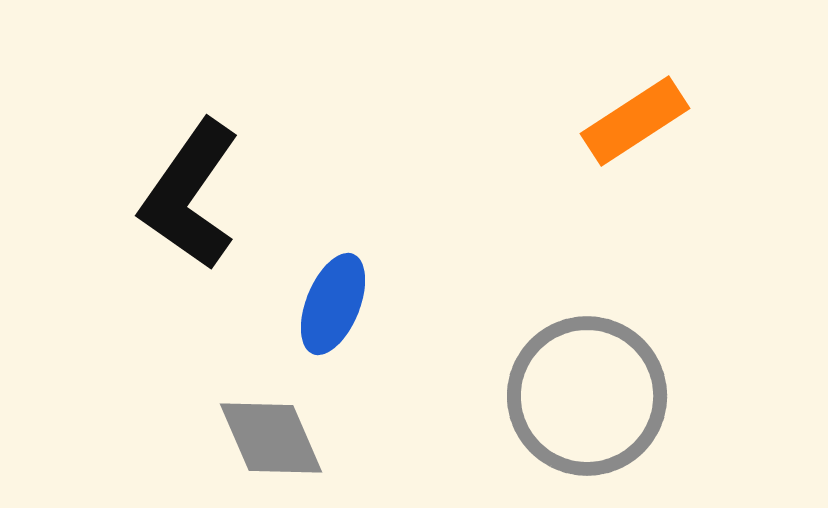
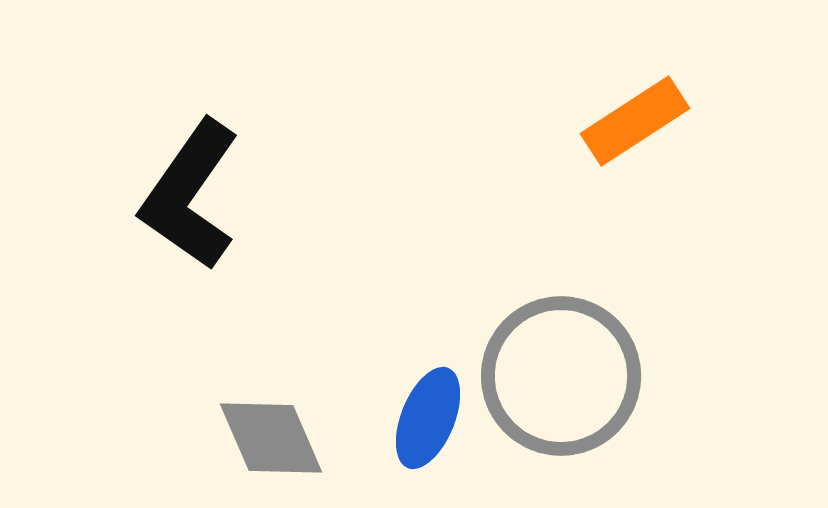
blue ellipse: moved 95 px right, 114 px down
gray circle: moved 26 px left, 20 px up
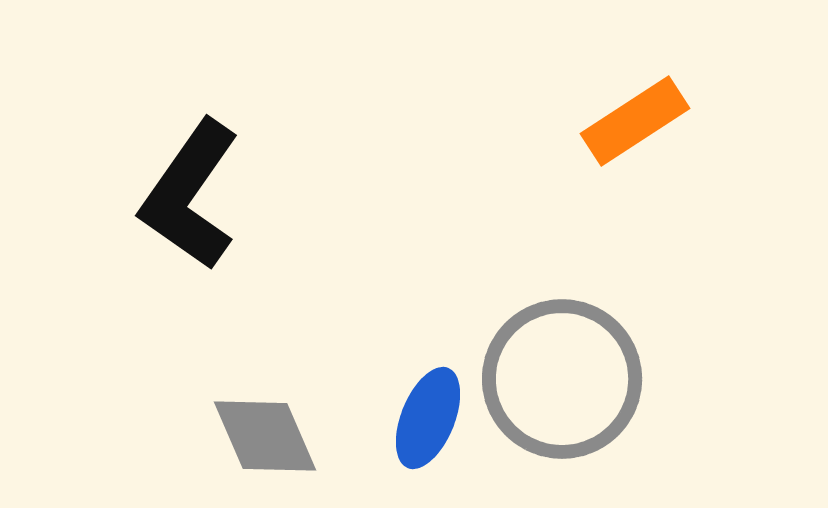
gray circle: moved 1 px right, 3 px down
gray diamond: moved 6 px left, 2 px up
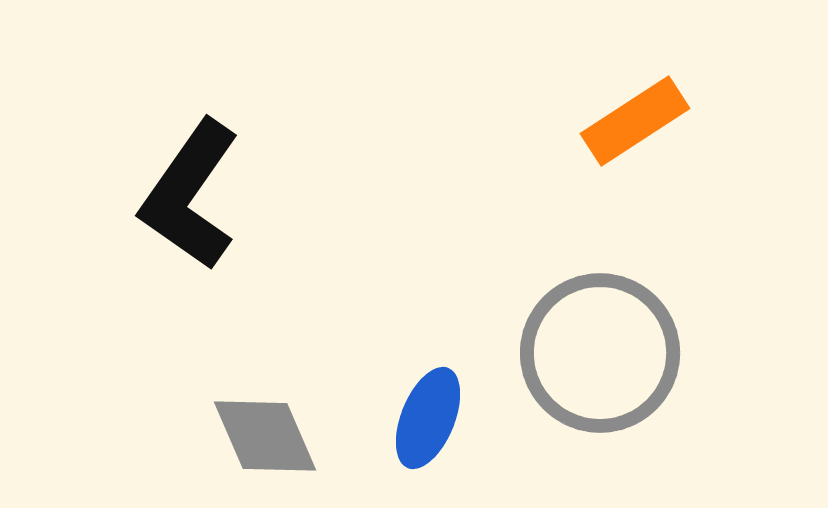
gray circle: moved 38 px right, 26 px up
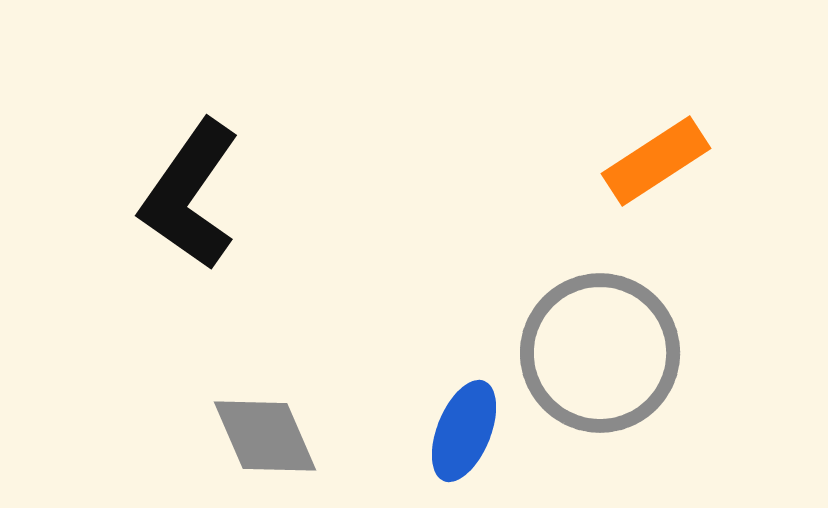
orange rectangle: moved 21 px right, 40 px down
blue ellipse: moved 36 px right, 13 px down
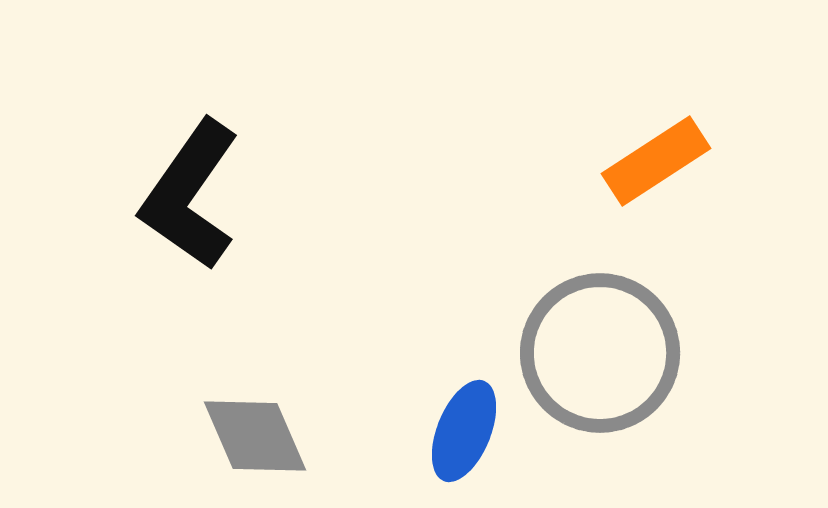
gray diamond: moved 10 px left
